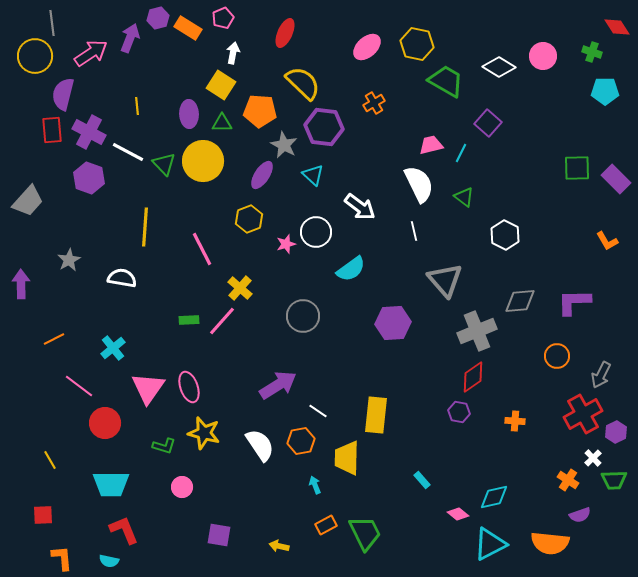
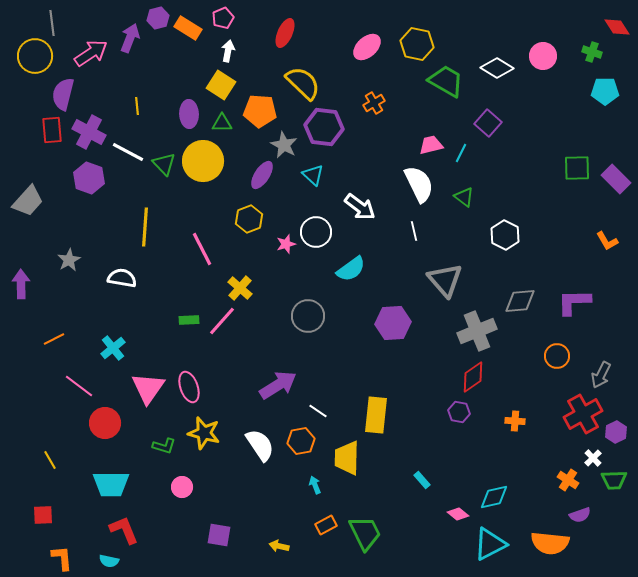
white arrow at (233, 53): moved 5 px left, 2 px up
white diamond at (499, 67): moved 2 px left, 1 px down
gray circle at (303, 316): moved 5 px right
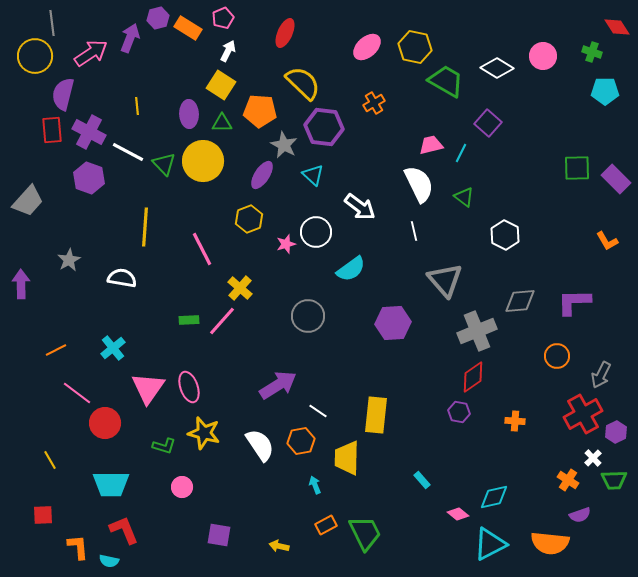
yellow hexagon at (417, 44): moved 2 px left, 3 px down
white arrow at (228, 51): rotated 15 degrees clockwise
orange line at (54, 339): moved 2 px right, 11 px down
pink line at (79, 386): moved 2 px left, 7 px down
orange L-shape at (62, 558): moved 16 px right, 11 px up
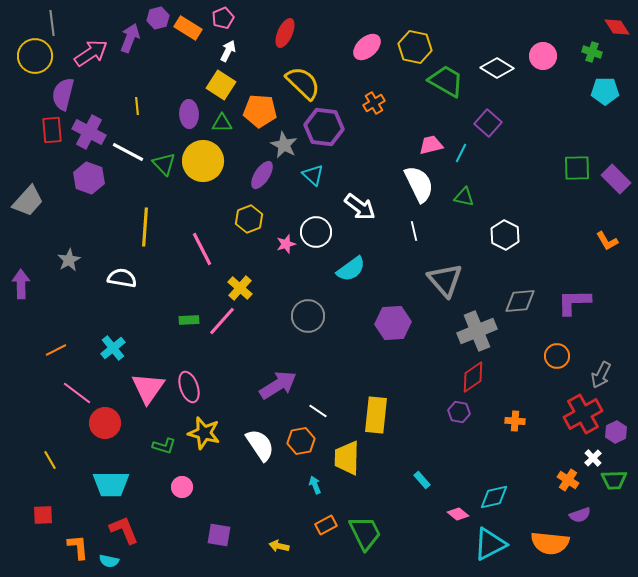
green triangle at (464, 197): rotated 25 degrees counterclockwise
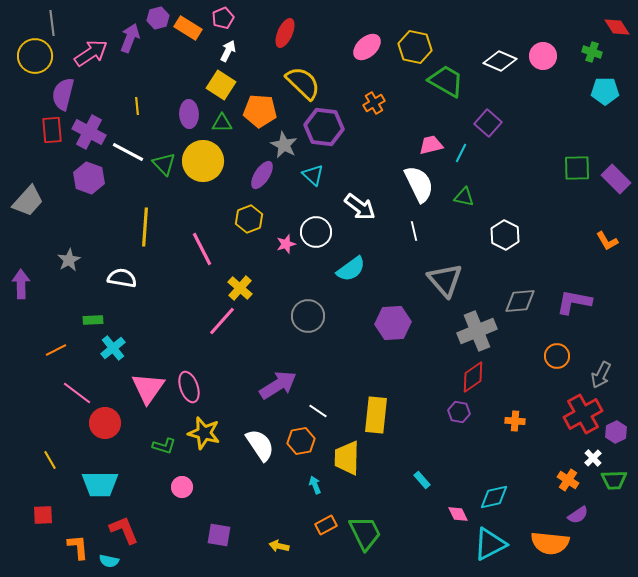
white diamond at (497, 68): moved 3 px right, 7 px up; rotated 8 degrees counterclockwise
purple L-shape at (574, 302): rotated 12 degrees clockwise
green rectangle at (189, 320): moved 96 px left
cyan trapezoid at (111, 484): moved 11 px left
pink diamond at (458, 514): rotated 25 degrees clockwise
purple semicircle at (580, 515): moved 2 px left; rotated 15 degrees counterclockwise
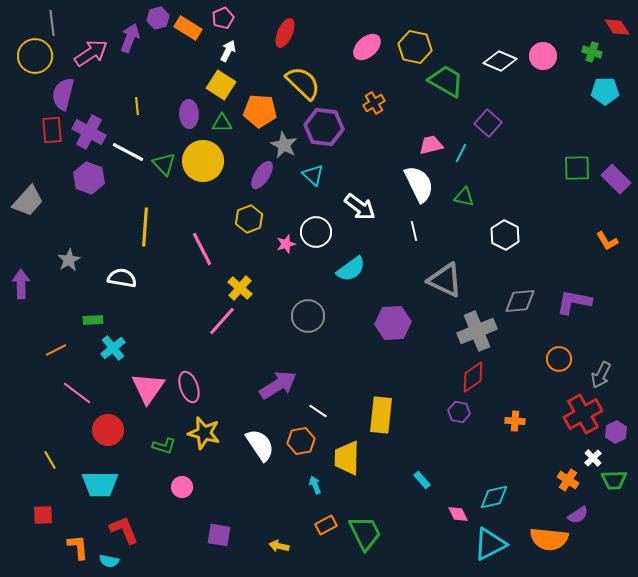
gray triangle at (445, 280): rotated 24 degrees counterclockwise
orange circle at (557, 356): moved 2 px right, 3 px down
yellow rectangle at (376, 415): moved 5 px right
red circle at (105, 423): moved 3 px right, 7 px down
orange semicircle at (550, 543): moved 1 px left, 4 px up
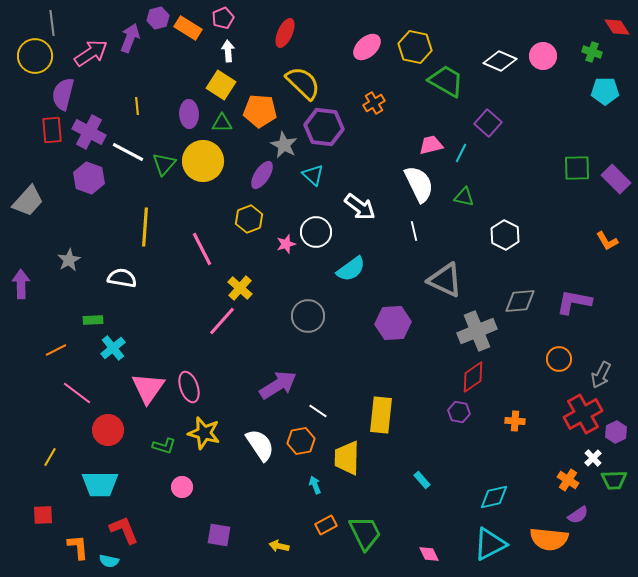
white arrow at (228, 51): rotated 30 degrees counterclockwise
green triangle at (164, 164): rotated 25 degrees clockwise
yellow line at (50, 460): moved 3 px up; rotated 60 degrees clockwise
pink diamond at (458, 514): moved 29 px left, 40 px down
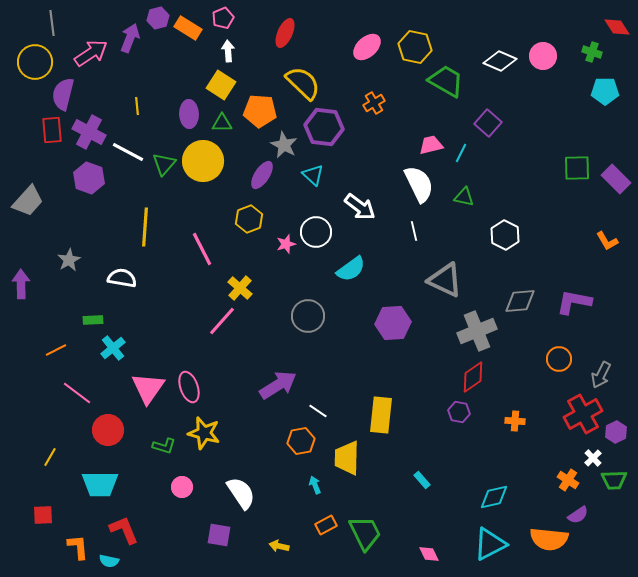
yellow circle at (35, 56): moved 6 px down
white semicircle at (260, 445): moved 19 px left, 48 px down
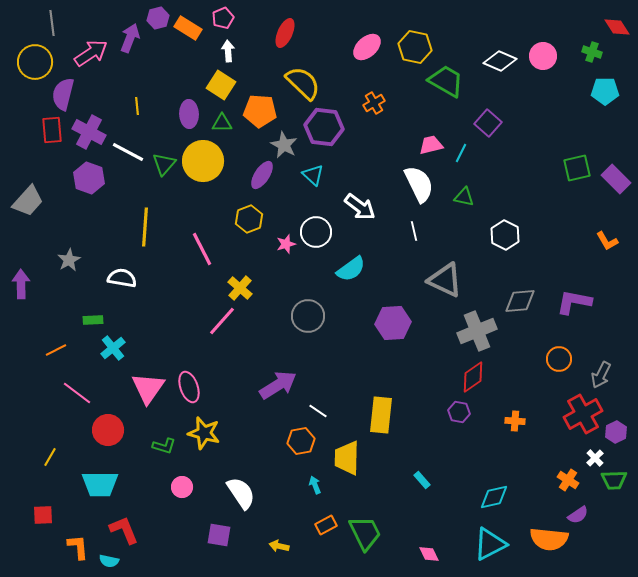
green square at (577, 168): rotated 12 degrees counterclockwise
white cross at (593, 458): moved 2 px right
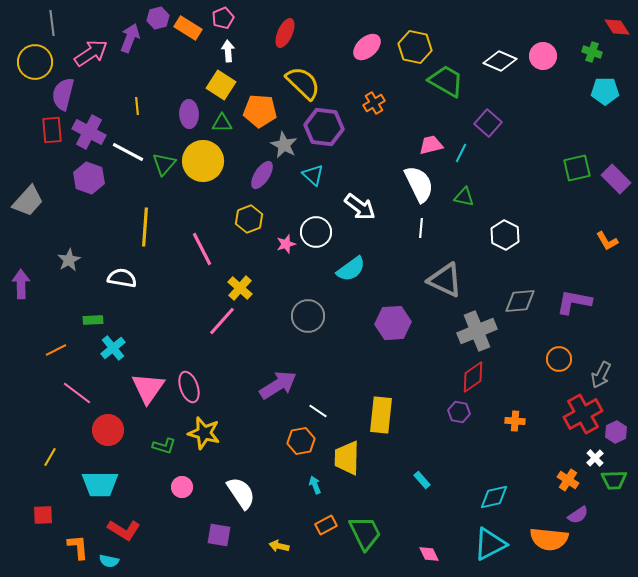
white line at (414, 231): moved 7 px right, 3 px up; rotated 18 degrees clockwise
red L-shape at (124, 530): rotated 144 degrees clockwise
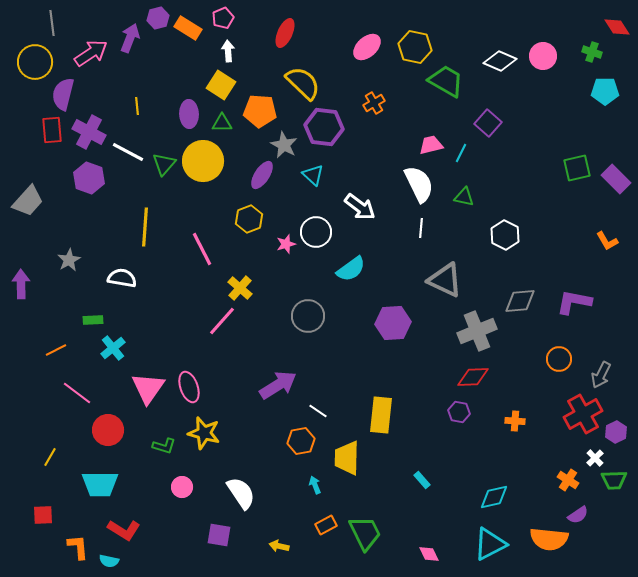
red diamond at (473, 377): rotated 32 degrees clockwise
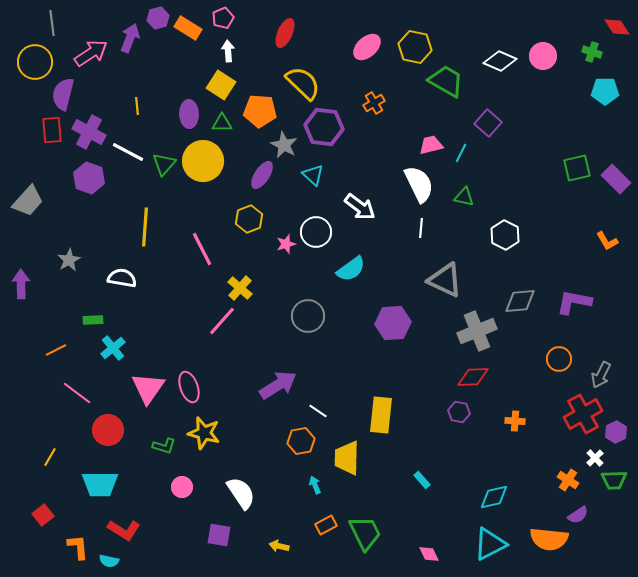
red square at (43, 515): rotated 35 degrees counterclockwise
